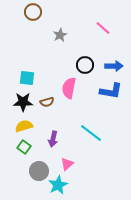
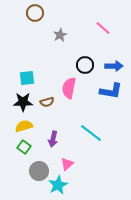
brown circle: moved 2 px right, 1 px down
cyan square: rotated 14 degrees counterclockwise
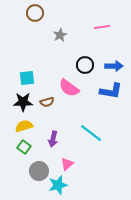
pink line: moved 1 px left, 1 px up; rotated 49 degrees counterclockwise
pink semicircle: rotated 65 degrees counterclockwise
cyan star: rotated 12 degrees clockwise
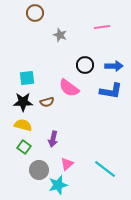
gray star: rotated 24 degrees counterclockwise
yellow semicircle: moved 1 px left, 1 px up; rotated 30 degrees clockwise
cyan line: moved 14 px right, 36 px down
gray circle: moved 1 px up
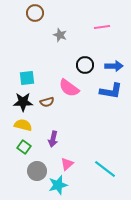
gray circle: moved 2 px left, 1 px down
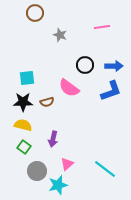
blue L-shape: rotated 30 degrees counterclockwise
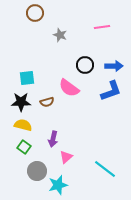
black star: moved 2 px left
pink triangle: moved 1 px left, 7 px up
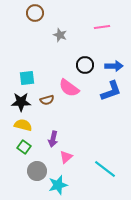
brown semicircle: moved 2 px up
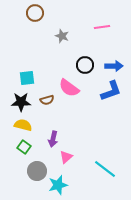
gray star: moved 2 px right, 1 px down
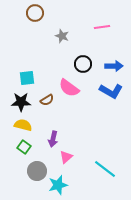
black circle: moved 2 px left, 1 px up
blue L-shape: rotated 50 degrees clockwise
brown semicircle: rotated 16 degrees counterclockwise
